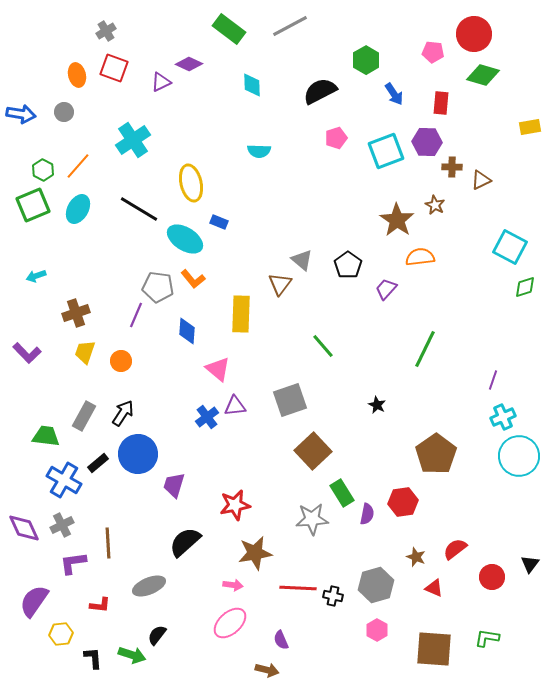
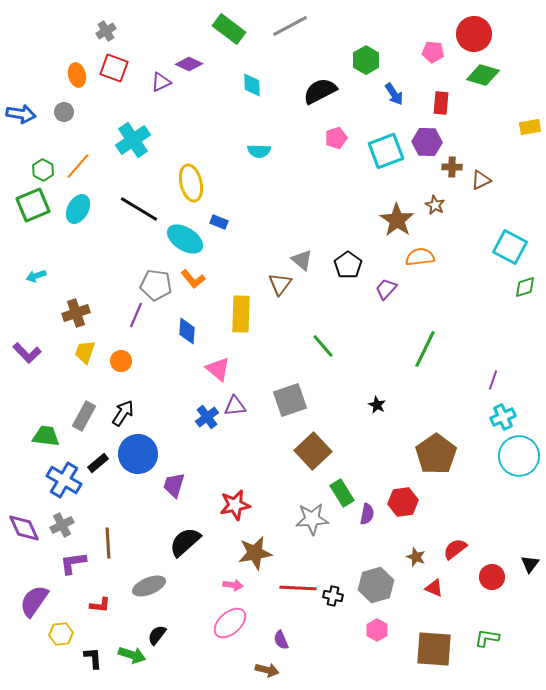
gray pentagon at (158, 287): moved 2 px left, 2 px up
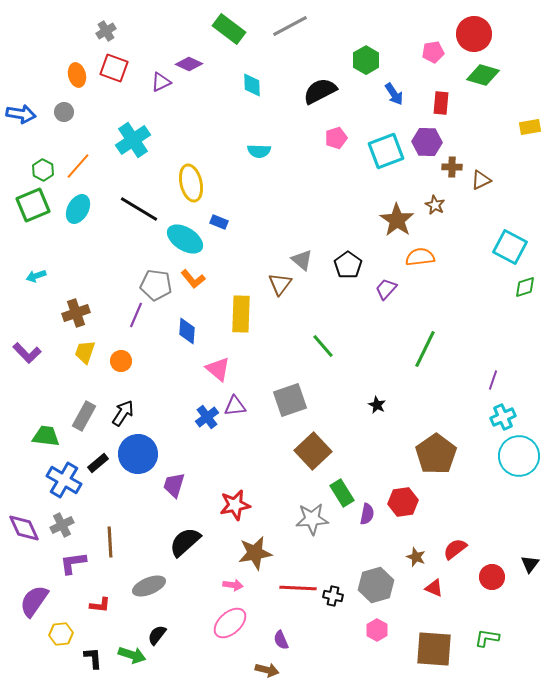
pink pentagon at (433, 52): rotated 15 degrees counterclockwise
brown line at (108, 543): moved 2 px right, 1 px up
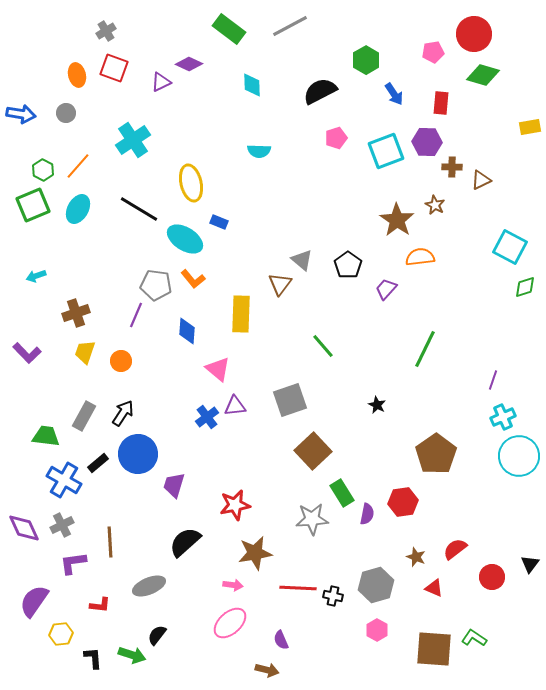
gray circle at (64, 112): moved 2 px right, 1 px down
green L-shape at (487, 638): moved 13 px left; rotated 25 degrees clockwise
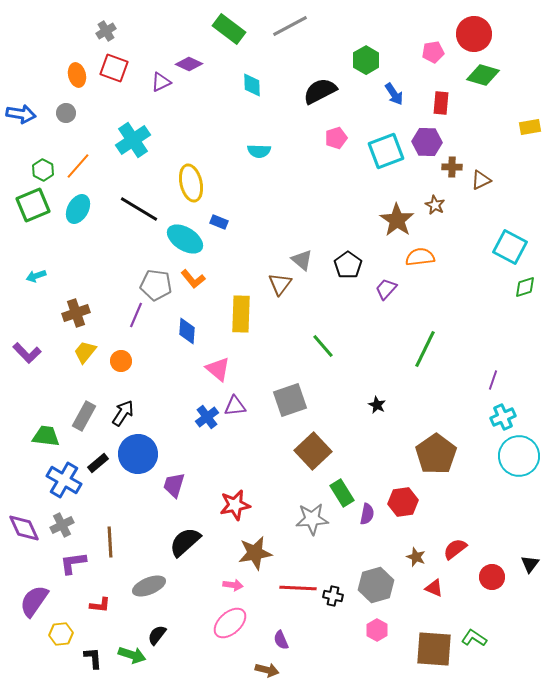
yellow trapezoid at (85, 352): rotated 20 degrees clockwise
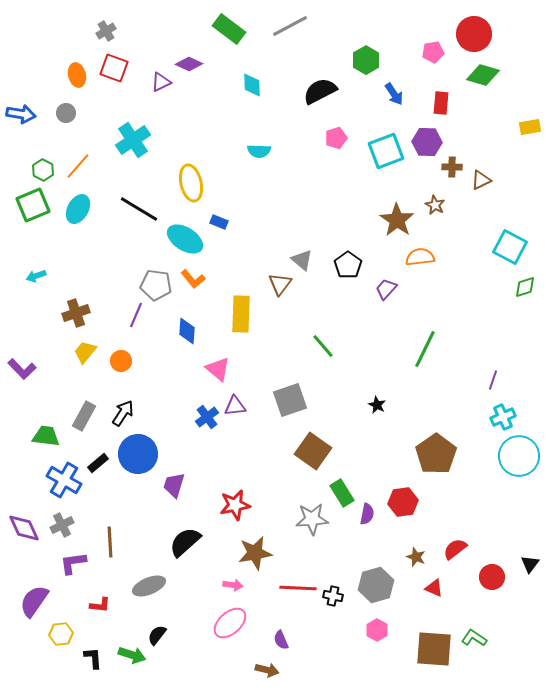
purple L-shape at (27, 353): moved 5 px left, 16 px down
brown square at (313, 451): rotated 12 degrees counterclockwise
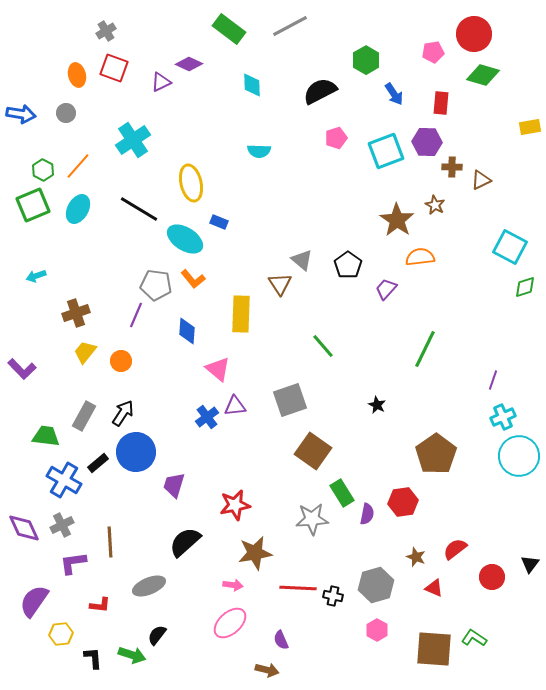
brown triangle at (280, 284): rotated 10 degrees counterclockwise
blue circle at (138, 454): moved 2 px left, 2 px up
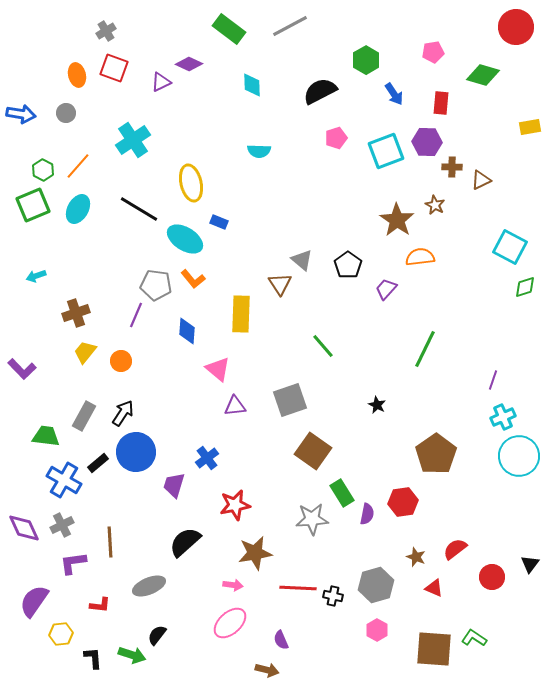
red circle at (474, 34): moved 42 px right, 7 px up
blue cross at (207, 417): moved 41 px down
